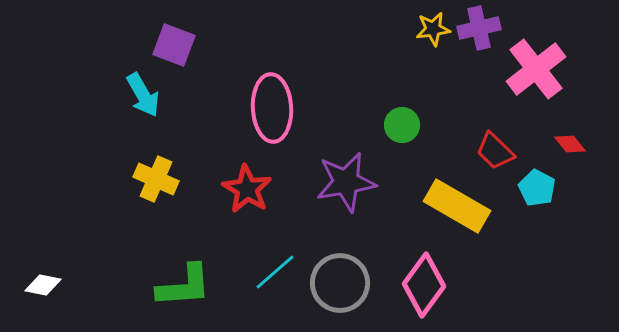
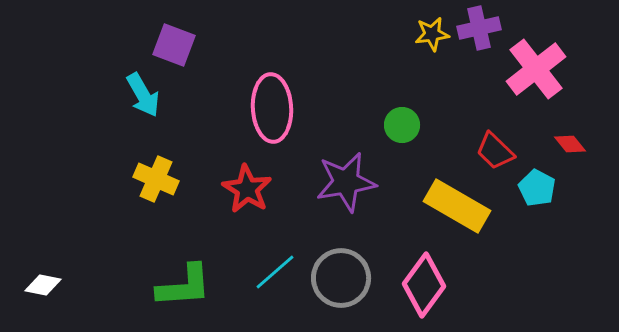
yellow star: moved 1 px left, 5 px down
gray circle: moved 1 px right, 5 px up
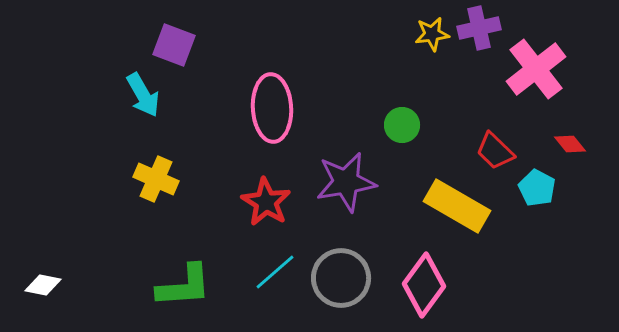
red star: moved 19 px right, 13 px down
